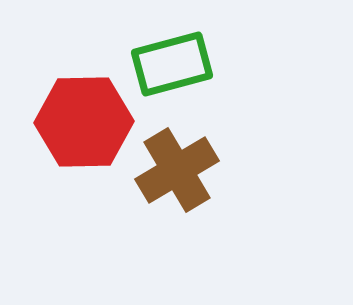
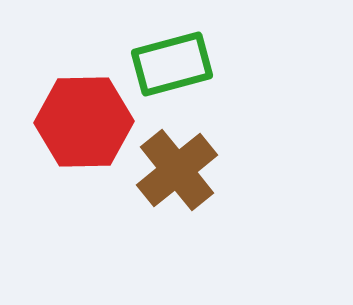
brown cross: rotated 8 degrees counterclockwise
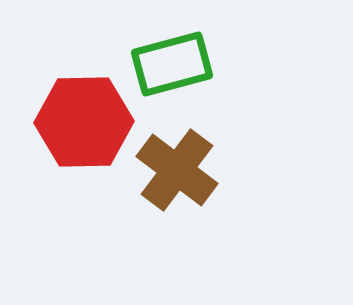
brown cross: rotated 14 degrees counterclockwise
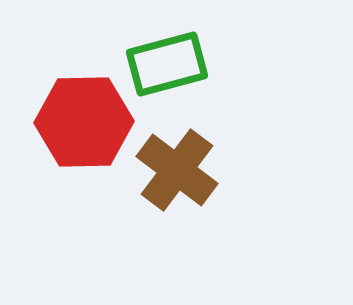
green rectangle: moved 5 px left
